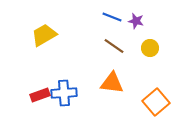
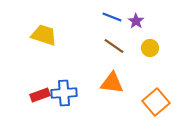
purple star: rotated 21 degrees clockwise
yellow trapezoid: rotated 48 degrees clockwise
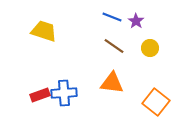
yellow trapezoid: moved 4 px up
orange square: rotated 12 degrees counterclockwise
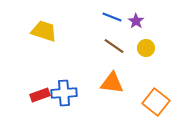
yellow circle: moved 4 px left
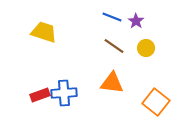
yellow trapezoid: moved 1 px down
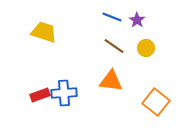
purple star: moved 1 px right, 1 px up
orange triangle: moved 1 px left, 2 px up
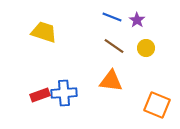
orange square: moved 1 px right, 3 px down; rotated 16 degrees counterclockwise
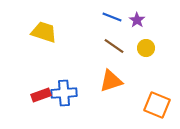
orange triangle: rotated 25 degrees counterclockwise
red rectangle: moved 1 px right
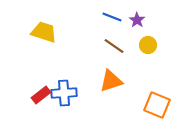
yellow circle: moved 2 px right, 3 px up
red rectangle: rotated 18 degrees counterclockwise
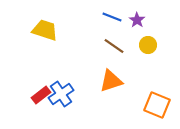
yellow trapezoid: moved 1 px right, 2 px up
blue cross: moved 3 px left, 1 px down; rotated 30 degrees counterclockwise
